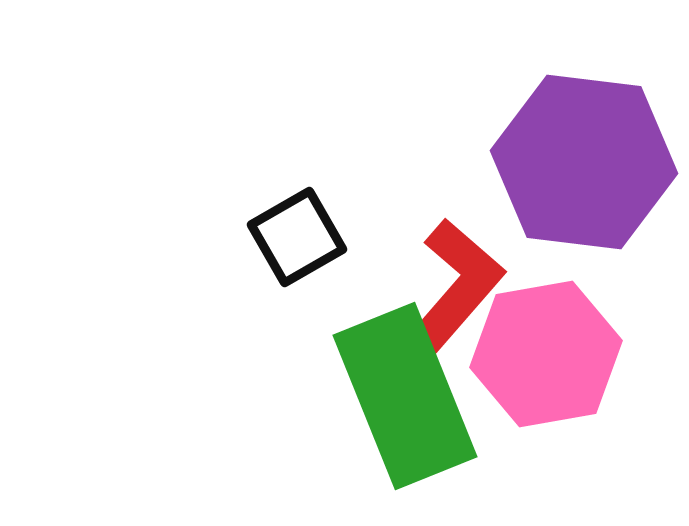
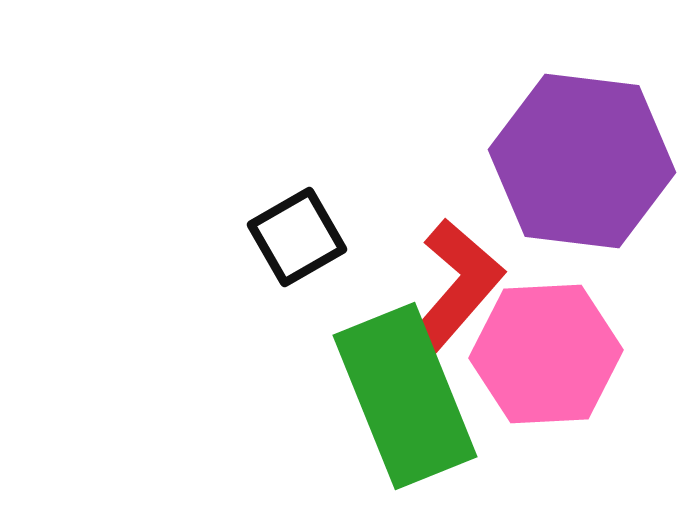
purple hexagon: moved 2 px left, 1 px up
pink hexagon: rotated 7 degrees clockwise
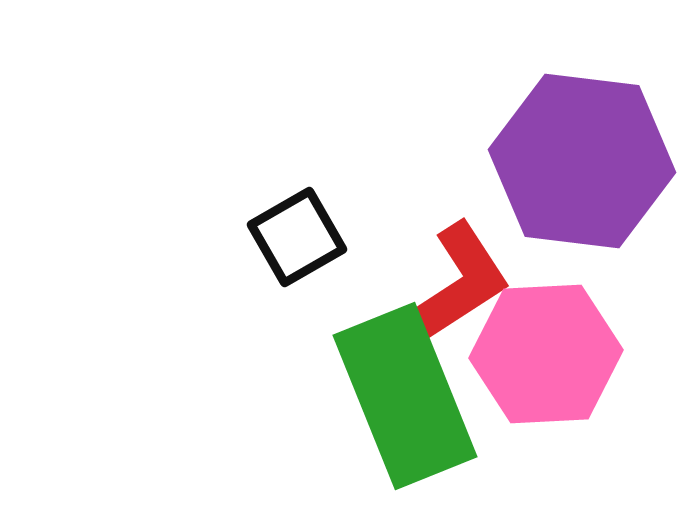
red L-shape: rotated 16 degrees clockwise
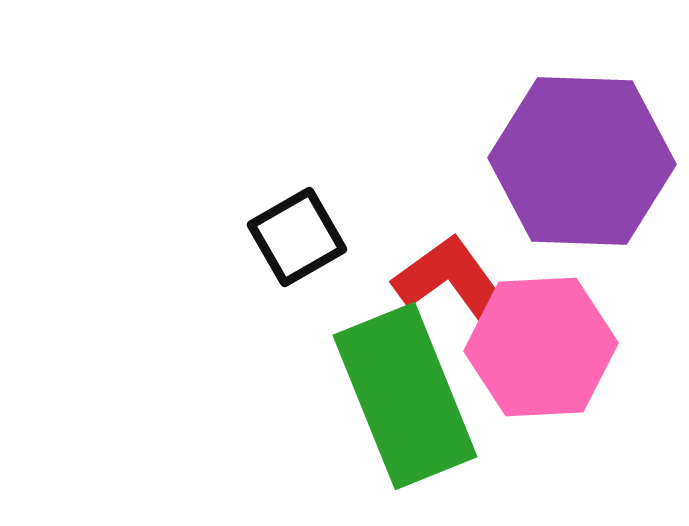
purple hexagon: rotated 5 degrees counterclockwise
red L-shape: rotated 93 degrees counterclockwise
pink hexagon: moved 5 px left, 7 px up
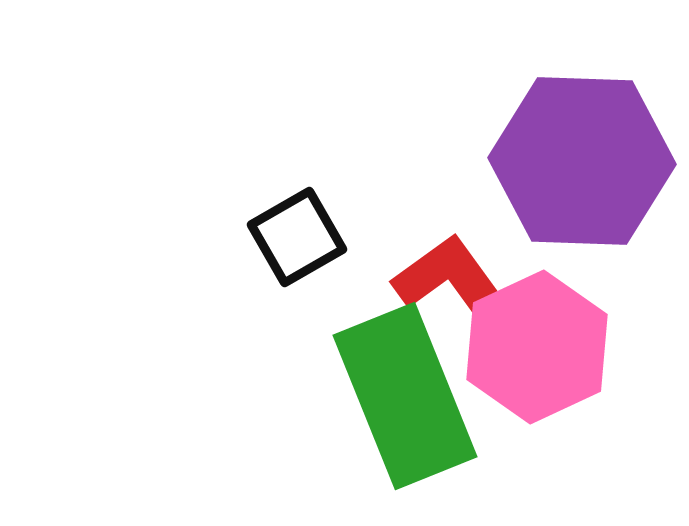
pink hexagon: moved 4 px left; rotated 22 degrees counterclockwise
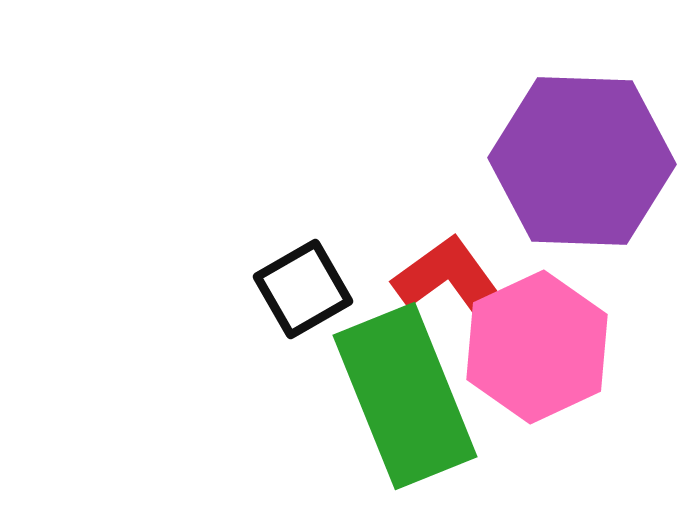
black square: moved 6 px right, 52 px down
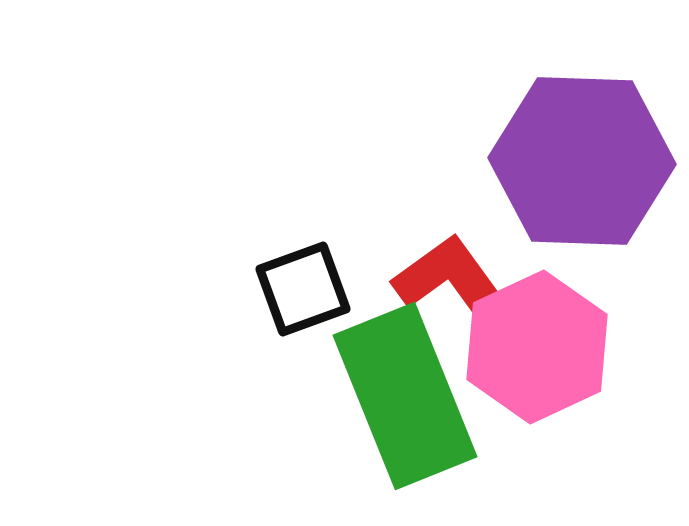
black square: rotated 10 degrees clockwise
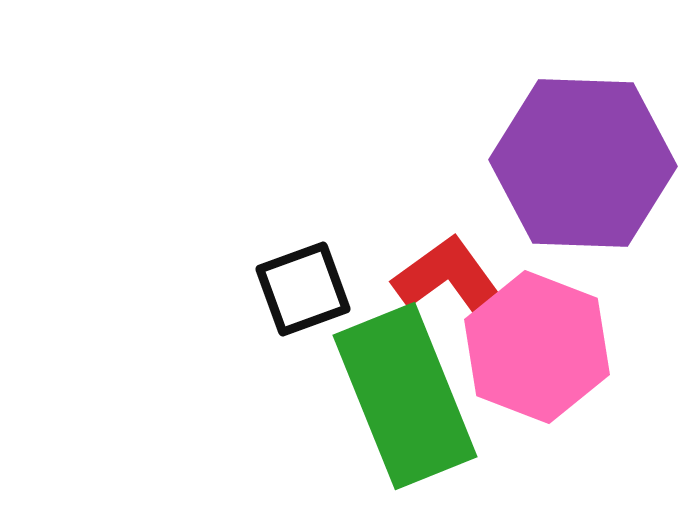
purple hexagon: moved 1 px right, 2 px down
pink hexagon: rotated 14 degrees counterclockwise
